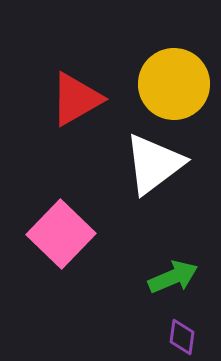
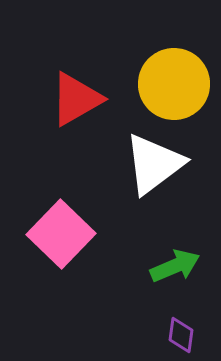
green arrow: moved 2 px right, 11 px up
purple diamond: moved 1 px left, 2 px up
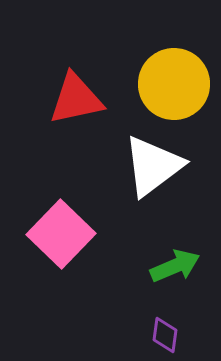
red triangle: rotated 18 degrees clockwise
white triangle: moved 1 px left, 2 px down
purple diamond: moved 16 px left
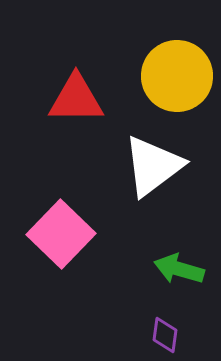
yellow circle: moved 3 px right, 8 px up
red triangle: rotated 12 degrees clockwise
green arrow: moved 4 px right, 3 px down; rotated 141 degrees counterclockwise
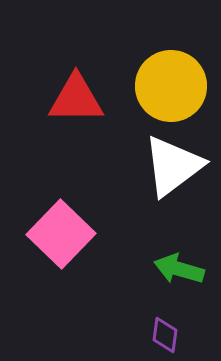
yellow circle: moved 6 px left, 10 px down
white triangle: moved 20 px right
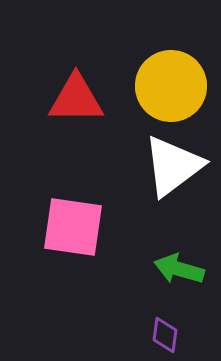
pink square: moved 12 px right, 7 px up; rotated 36 degrees counterclockwise
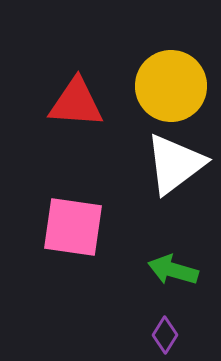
red triangle: moved 4 px down; rotated 4 degrees clockwise
white triangle: moved 2 px right, 2 px up
green arrow: moved 6 px left, 1 px down
purple diamond: rotated 24 degrees clockwise
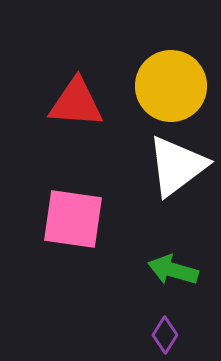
white triangle: moved 2 px right, 2 px down
pink square: moved 8 px up
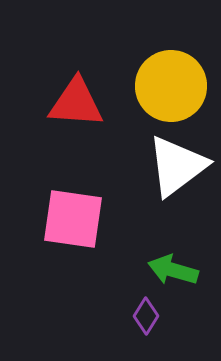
purple diamond: moved 19 px left, 19 px up
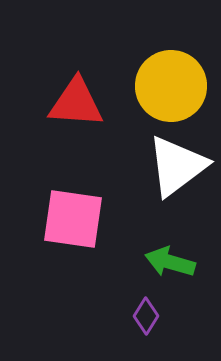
green arrow: moved 3 px left, 8 px up
